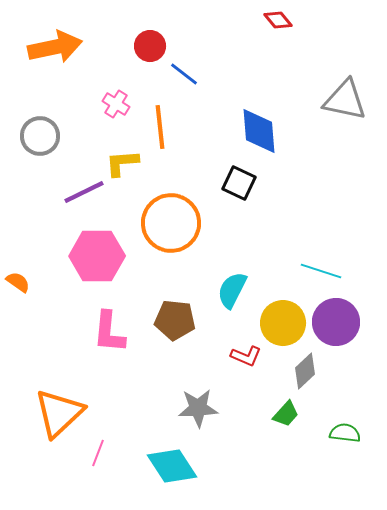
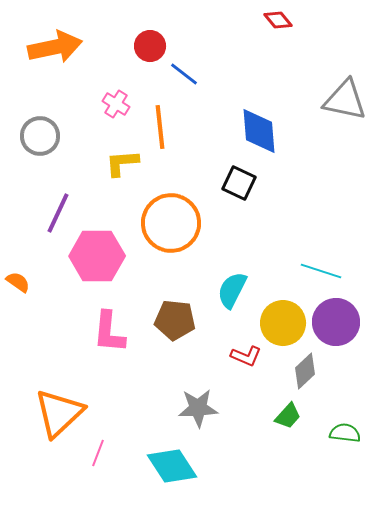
purple line: moved 26 px left, 21 px down; rotated 39 degrees counterclockwise
green trapezoid: moved 2 px right, 2 px down
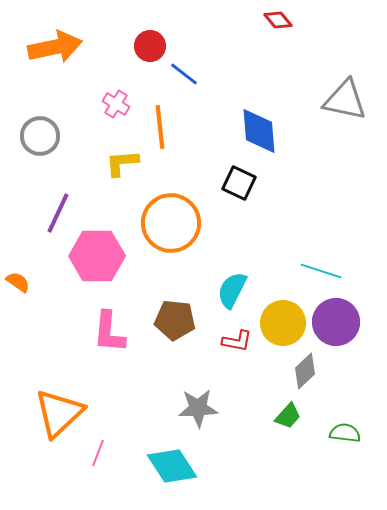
red L-shape: moved 9 px left, 15 px up; rotated 12 degrees counterclockwise
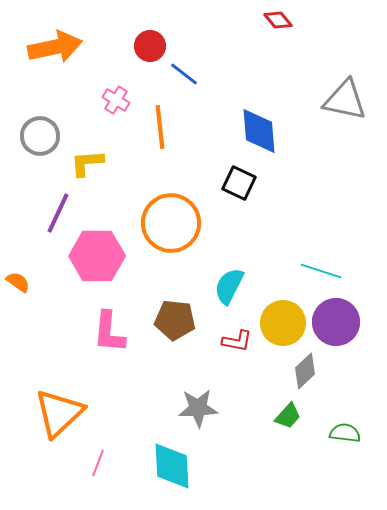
pink cross: moved 4 px up
yellow L-shape: moved 35 px left
cyan semicircle: moved 3 px left, 4 px up
pink line: moved 10 px down
cyan diamond: rotated 30 degrees clockwise
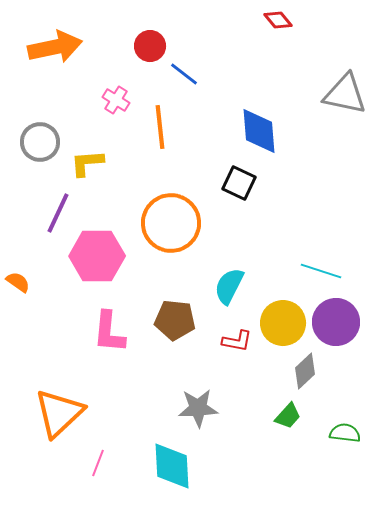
gray triangle: moved 6 px up
gray circle: moved 6 px down
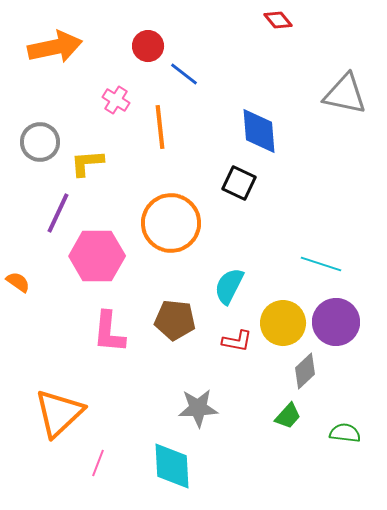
red circle: moved 2 px left
cyan line: moved 7 px up
